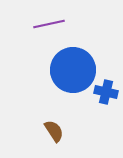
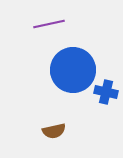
brown semicircle: rotated 110 degrees clockwise
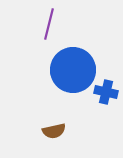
purple line: rotated 64 degrees counterclockwise
